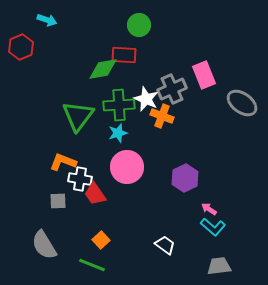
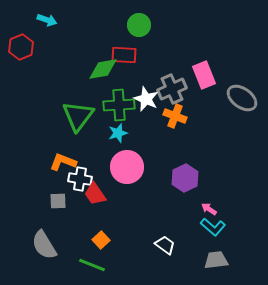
gray ellipse: moved 5 px up
orange cross: moved 13 px right
gray trapezoid: moved 3 px left, 6 px up
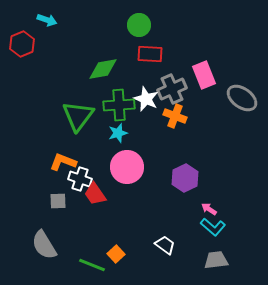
red hexagon: moved 1 px right, 3 px up
red rectangle: moved 26 px right, 1 px up
white cross: rotated 10 degrees clockwise
orange square: moved 15 px right, 14 px down
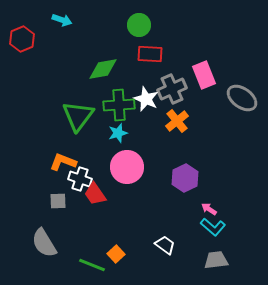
cyan arrow: moved 15 px right
red hexagon: moved 5 px up
orange cross: moved 2 px right, 5 px down; rotated 30 degrees clockwise
gray semicircle: moved 2 px up
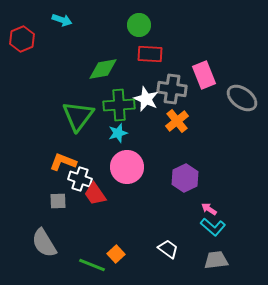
gray cross: rotated 32 degrees clockwise
white trapezoid: moved 3 px right, 4 px down
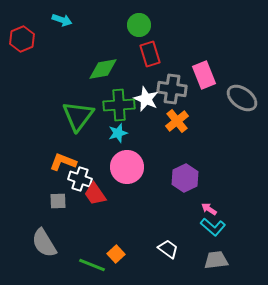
red rectangle: rotated 70 degrees clockwise
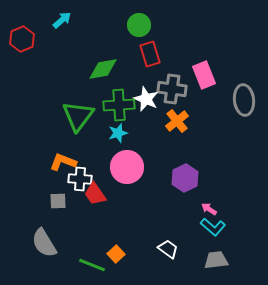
cyan arrow: rotated 60 degrees counterclockwise
gray ellipse: moved 2 px right, 2 px down; rotated 48 degrees clockwise
white cross: rotated 15 degrees counterclockwise
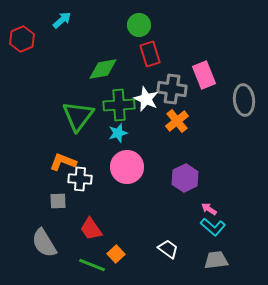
red trapezoid: moved 4 px left, 35 px down
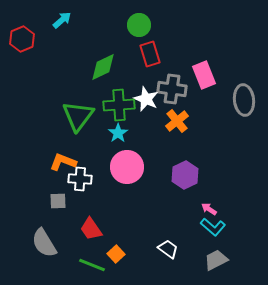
green diamond: moved 2 px up; rotated 16 degrees counterclockwise
cyan star: rotated 18 degrees counterclockwise
purple hexagon: moved 3 px up
gray trapezoid: rotated 20 degrees counterclockwise
